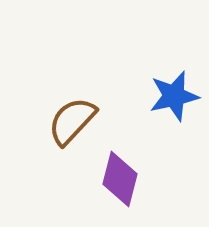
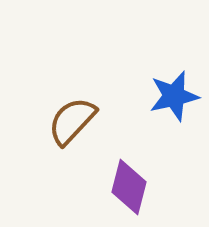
purple diamond: moved 9 px right, 8 px down
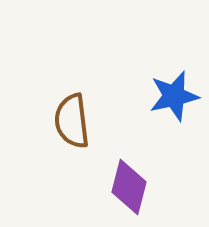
brown semicircle: rotated 50 degrees counterclockwise
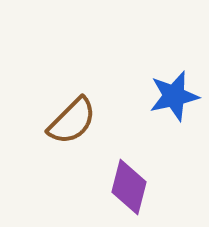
brown semicircle: rotated 128 degrees counterclockwise
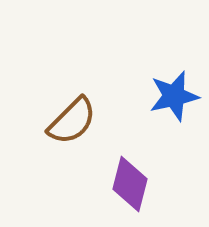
purple diamond: moved 1 px right, 3 px up
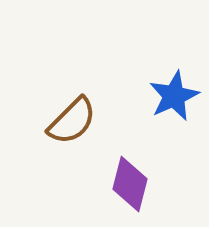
blue star: rotated 12 degrees counterclockwise
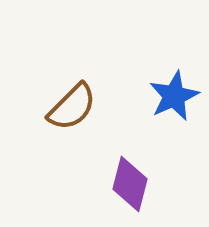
brown semicircle: moved 14 px up
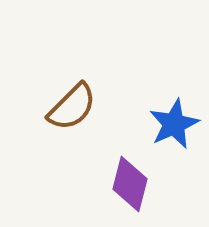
blue star: moved 28 px down
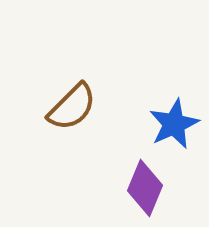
purple diamond: moved 15 px right, 4 px down; rotated 8 degrees clockwise
